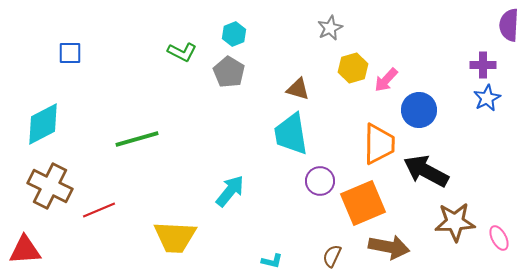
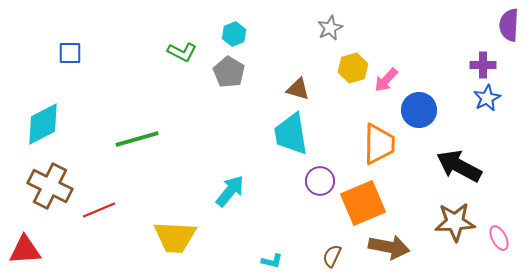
black arrow: moved 33 px right, 5 px up
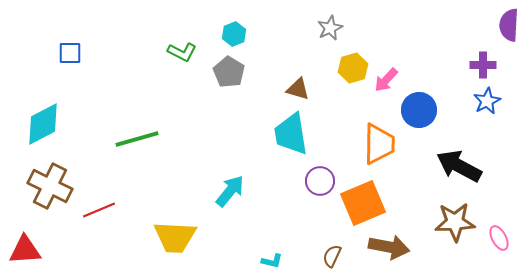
blue star: moved 3 px down
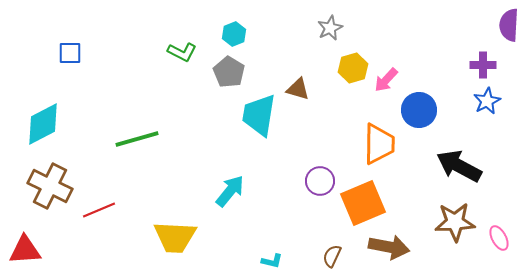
cyan trapezoid: moved 32 px left, 19 px up; rotated 18 degrees clockwise
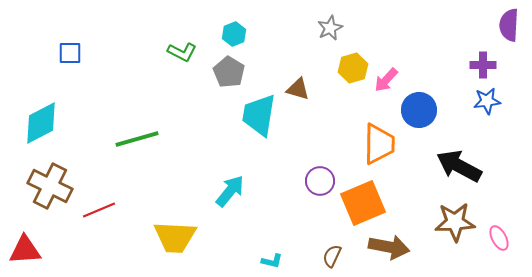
blue star: rotated 20 degrees clockwise
cyan diamond: moved 2 px left, 1 px up
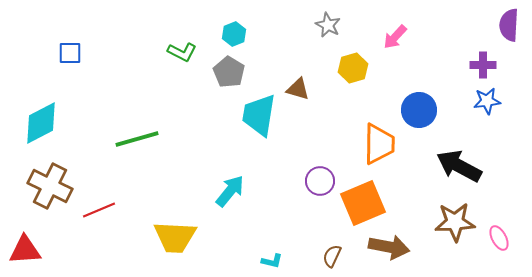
gray star: moved 2 px left, 3 px up; rotated 20 degrees counterclockwise
pink arrow: moved 9 px right, 43 px up
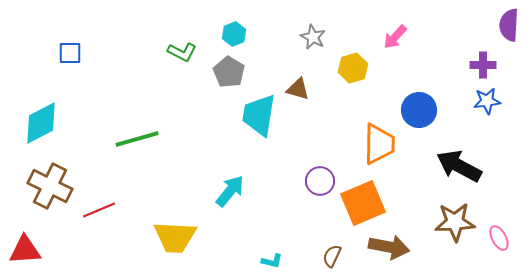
gray star: moved 15 px left, 12 px down
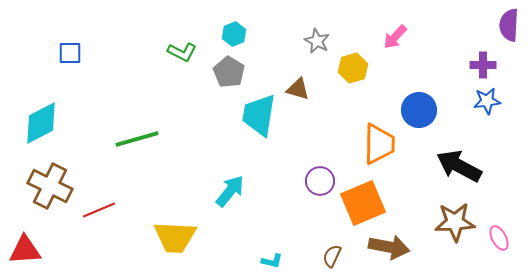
gray star: moved 4 px right, 4 px down
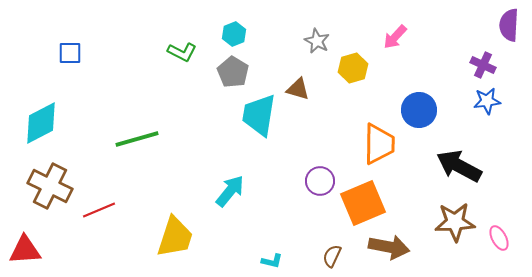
purple cross: rotated 25 degrees clockwise
gray pentagon: moved 4 px right
yellow trapezoid: rotated 75 degrees counterclockwise
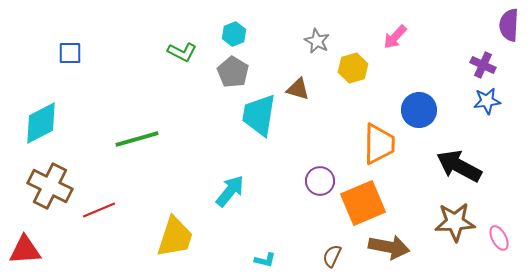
cyan L-shape: moved 7 px left, 1 px up
